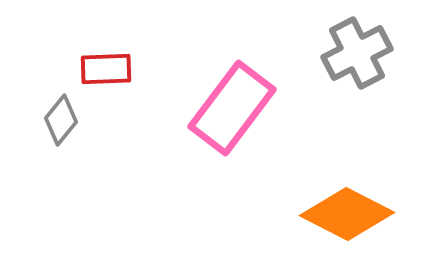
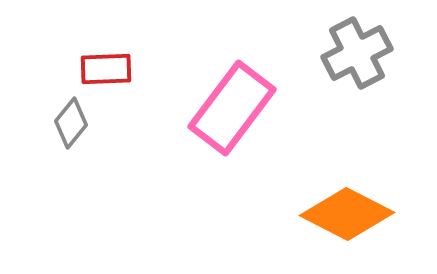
gray diamond: moved 10 px right, 3 px down
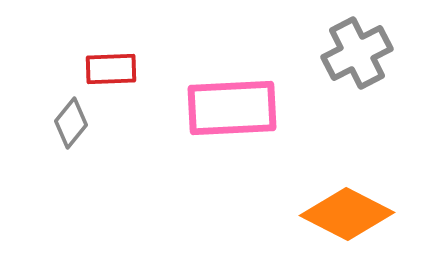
red rectangle: moved 5 px right
pink rectangle: rotated 50 degrees clockwise
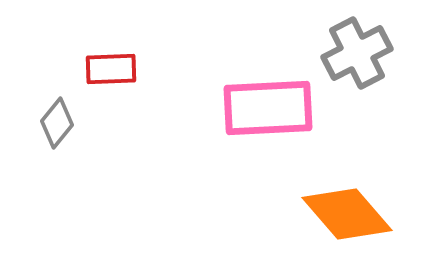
pink rectangle: moved 36 px right
gray diamond: moved 14 px left
orange diamond: rotated 22 degrees clockwise
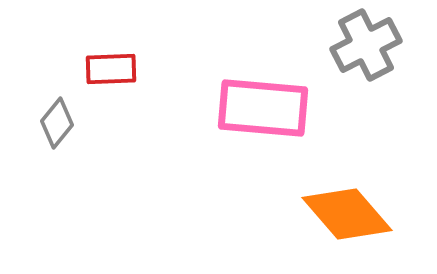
gray cross: moved 9 px right, 8 px up
pink rectangle: moved 5 px left; rotated 8 degrees clockwise
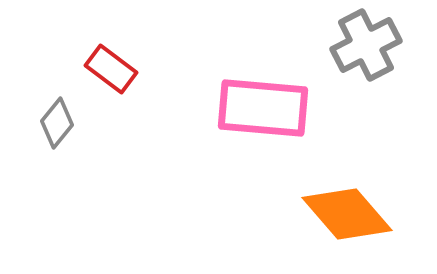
red rectangle: rotated 39 degrees clockwise
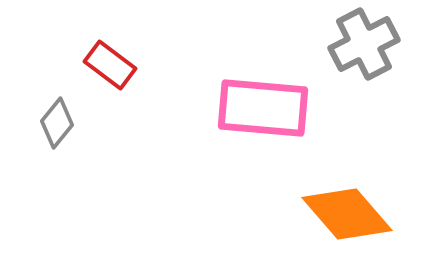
gray cross: moved 2 px left, 1 px up
red rectangle: moved 1 px left, 4 px up
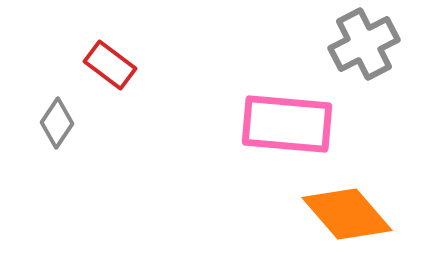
pink rectangle: moved 24 px right, 16 px down
gray diamond: rotated 6 degrees counterclockwise
